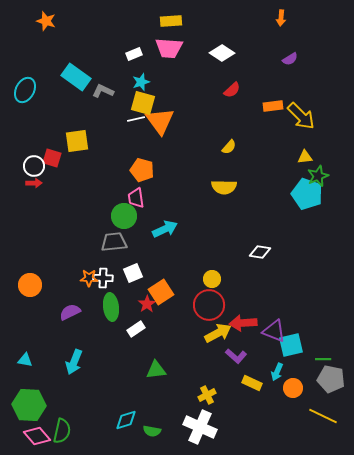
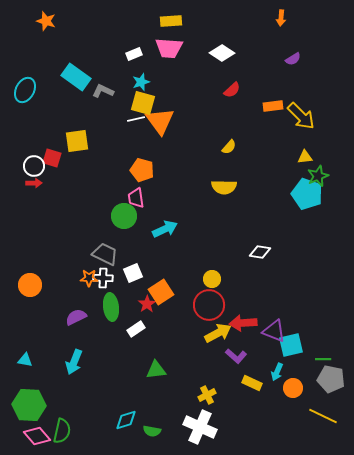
purple semicircle at (290, 59): moved 3 px right
gray trapezoid at (114, 242): moved 9 px left, 12 px down; rotated 32 degrees clockwise
purple semicircle at (70, 312): moved 6 px right, 5 px down
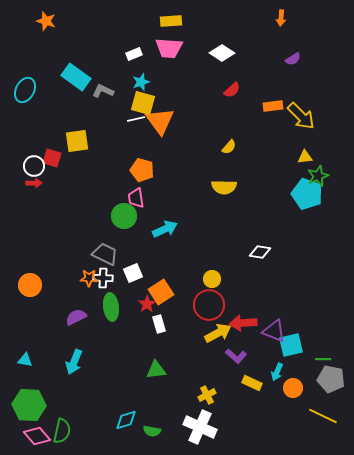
white rectangle at (136, 329): moved 23 px right, 5 px up; rotated 72 degrees counterclockwise
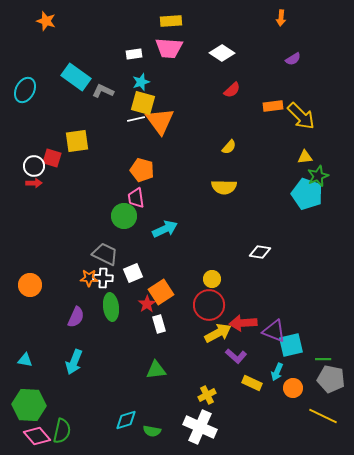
white rectangle at (134, 54): rotated 14 degrees clockwise
purple semicircle at (76, 317): rotated 140 degrees clockwise
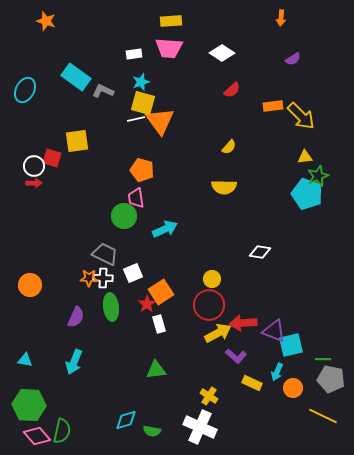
yellow cross at (207, 395): moved 2 px right, 1 px down; rotated 30 degrees counterclockwise
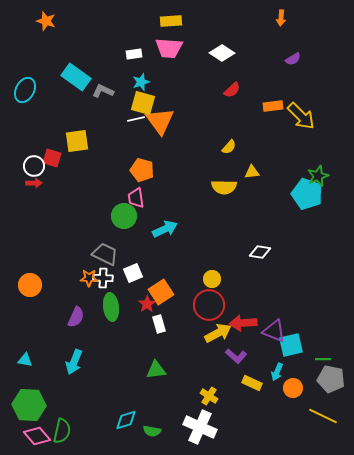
yellow triangle at (305, 157): moved 53 px left, 15 px down
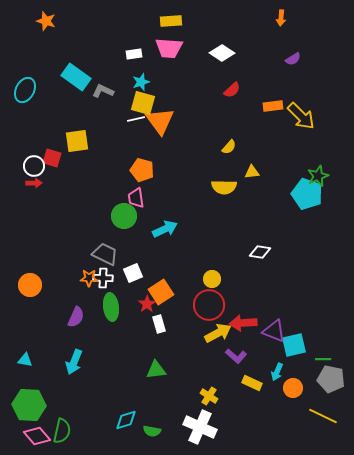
cyan square at (291, 345): moved 3 px right
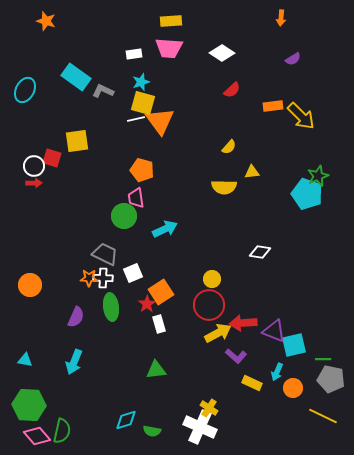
yellow cross at (209, 396): moved 12 px down
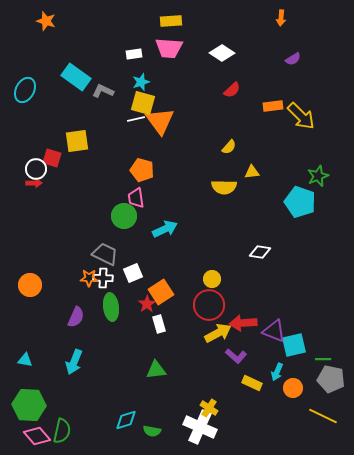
white circle at (34, 166): moved 2 px right, 3 px down
cyan pentagon at (307, 194): moved 7 px left, 8 px down
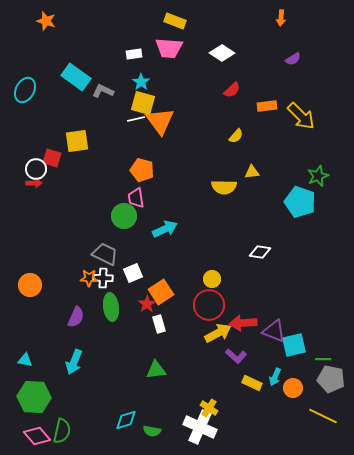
yellow rectangle at (171, 21): moved 4 px right; rotated 25 degrees clockwise
cyan star at (141, 82): rotated 18 degrees counterclockwise
orange rectangle at (273, 106): moved 6 px left
yellow semicircle at (229, 147): moved 7 px right, 11 px up
cyan arrow at (277, 372): moved 2 px left, 5 px down
green hexagon at (29, 405): moved 5 px right, 8 px up
